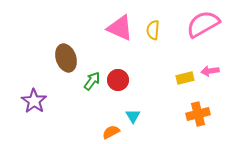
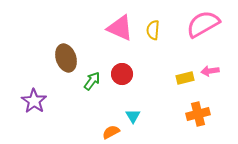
red circle: moved 4 px right, 6 px up
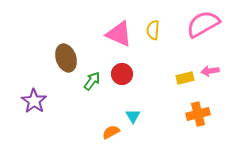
pink triangle: moved 1 px left, 6 px down
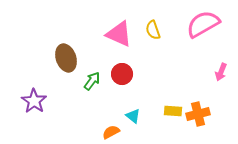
yellow semicircle: rotated 24 degrees counterclockwise
pink arrow: moved 11 px right, 1 px down; rotated 60 degrees counterclockwise
yellow rectangle: moved 12 px left, 33 px down; rotated 18 degrees clockwise
cyan triangle: rotated 21 degrees counterclockwise
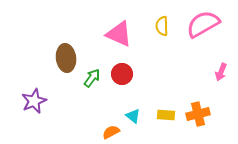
yellow semicircle: moved 9 px right, 4 px up; rotated 18 degrees clockwise
brown ellipse: rotated 12 degrees clockwise
green arrow: moved 3 px up
purple star: rotated 15 degrees clockwise
yellow rectangle: moved 7 px left, 4 px down
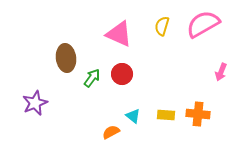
yellow semicircle: rotated 18 degrees clockwise
purple star: moved 1 px right, 2 px down
orange cross: rotated 20 degrees clockwise
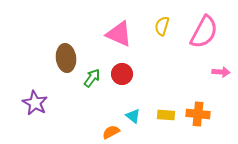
pink semicircle: moved 1 px right, 8 px down; rotated 148 degrees clockwise
pink arrow: rotated 108 degrees counterclockwise
purple star: rotated 20 degrees counterclockwise
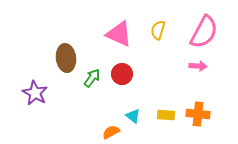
yellow semicircle: moved 4 px left, 4 px down
pink arrow: moved 23 px left, 6 px up
purple star: moved 10 px up
